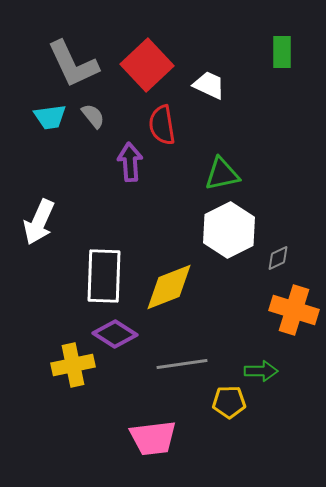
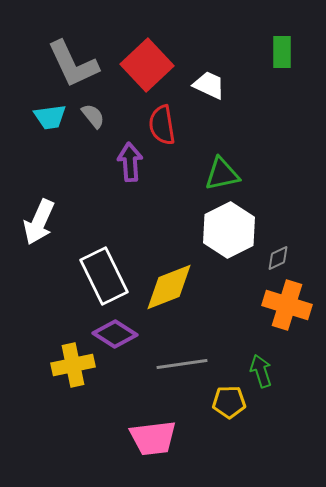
white rectangle: rotated 28 degrees counterclockwise
orange cross: moved 7 px left, 5 px up
green arrow: rotated 108 degrees counterclockwise
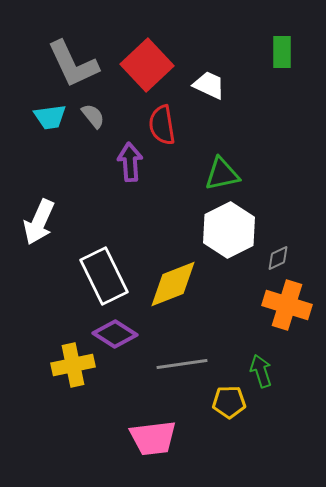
yellow diamond: moved 4 px right, 3 px up
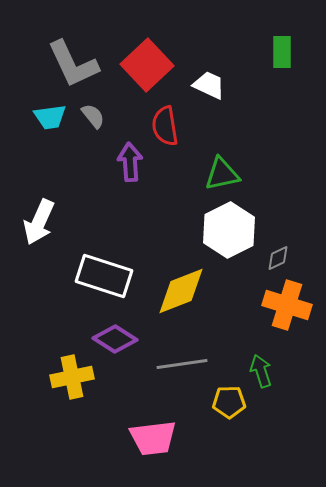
red semicircle: moved 3 px right, 1 px down
white rectangle: rotated 46 degrees counterclockwise
yellow diamond: moved 8 px right, 7 px down
purple diamond: moved 5 px down
yellow cross: moved 1 px left, 12 px down
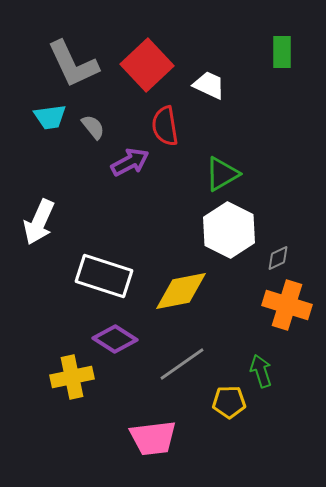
gray semicircle: moved 11 px down
purple arrow: rotated 66 degrees clockwise
green triangle: rotated 18 degrees counterclockwise
white hexagon: rotated 6 degrees counterclockwise
yellow diamond: rotated 10 degrees clockwise
gray line: rotated 27 degrees counterclockwise
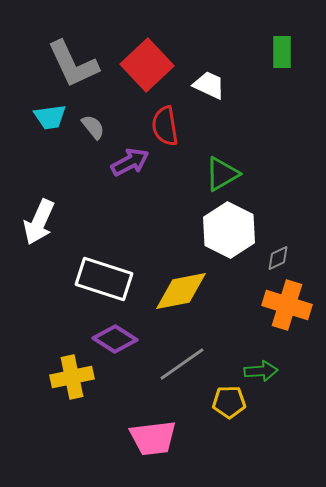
white rectangle: moved 3 px down
green arrow: rotated 104 degrees clockwise
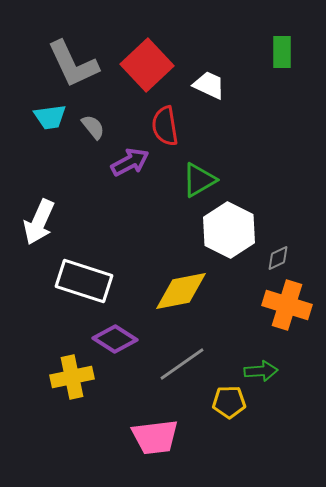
green triangle: moved 23 px left, 6 px down
white rectangle: moved 20 px left, 2 px down
pink trapezoid: moved 2 px right, 1 px up
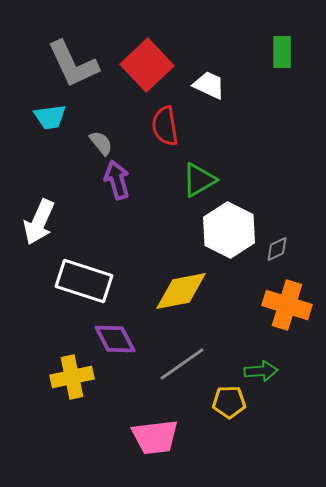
gray semicircle: moved 8 px right, 16 px down
purple arrow: moved 13 px left, 18 px down; rotated 78 degrees counterclockwise
gray diamond: moved 1 px left, 9 px up
purple diamond: rotated 30 degrees clockwise
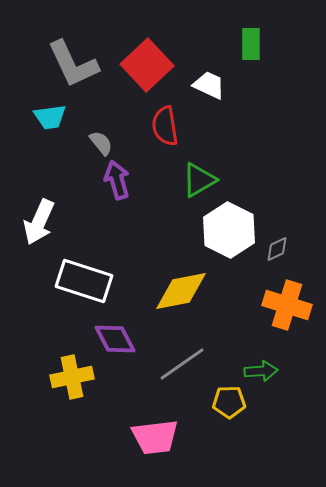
green rectangle: moved 31 px left, 8 px up
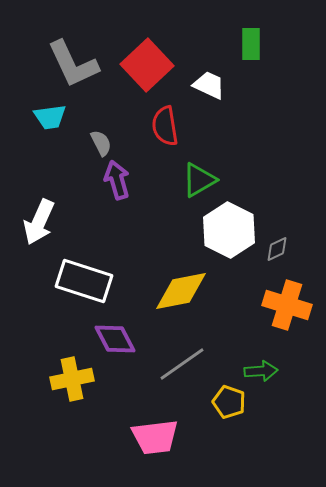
gray semicircle: rotated 12 degrees clockwise
yellow cross: moved 2 px down
yellow pentagon: rotated 20 degrees clockwise
